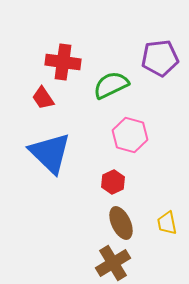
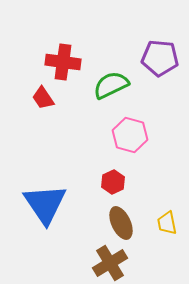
purple pentagon: rotated 12 degrees clockwise
blue triangle: moved 5 px left, 51 px down; rotated 12 degrees clockwise
brown cross: moved 3 px left
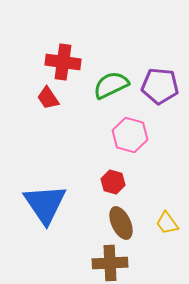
purple pentagon: moved 28 px down
red trapezoid: moved 5 px right
red hexagon: rotated 20 degrees counterclockwise
yellow trapezoid: rotated 25 degrees counterclockwise
brown cross: rotated 28 degrees clockwise
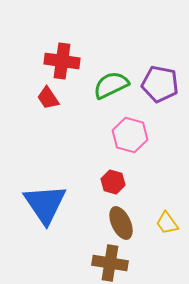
red cross: moved 1 px left, 1 px up
purple pentagon: moved 2 px up; rotated 6 degrees clockwise
brown cross: rotated 12 degrees clockwise
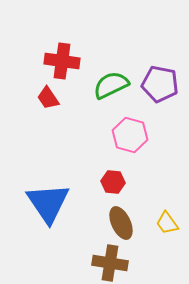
red hexagon: rotated 10 degrees counterclockwise
blue triangle: moved 3 px right, 1 px up
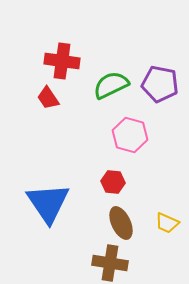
yellow trapezoid: rotated 30 degrees counterclockwise
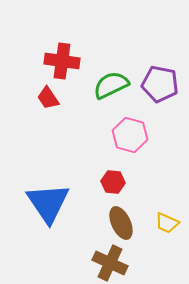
brown cross: rotated 16 degrees clockwise
